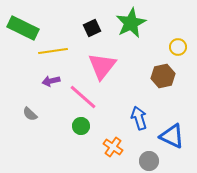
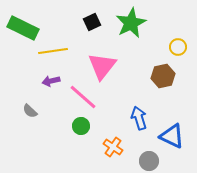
black square: moved 6 px up
gray semicircle: moved 3 px up
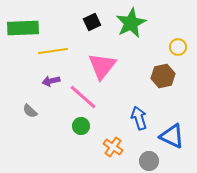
green rectangle: rotated 28 degrees counterclockwise
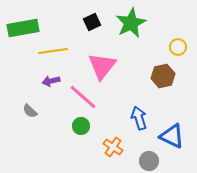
green rectangle: rotated 8 degrees counterclockwise
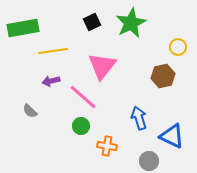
orange cross: moved 6 px left, 1 px up; rotated 24 degrees counterclockwise
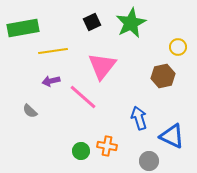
green circle: moved 25 px down
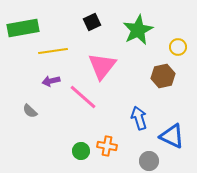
green star: moved 7 px right, 7 px down
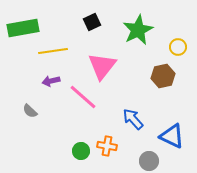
blue arrow: moved 6 px left, 1 px down; rotated 25 degrees counterclockwise
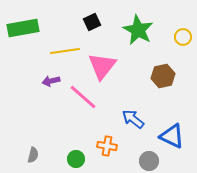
green star: rotated 16 degrees counterclockwise
yellow circle: moved 5 px right, 10 px up
yellow line: moved 12 px right
gray semicircle: moved 3 px right, 44 px down; rotated 119 degrees counterclockwise
blue arrow: rotated 10 degrees counterclockwise
green circle: moved 5 px left, 8 px down
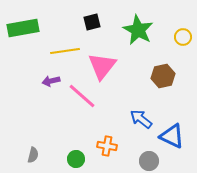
black square: rotated 12 degrees clockwise
pink line: moved 1 px left, 1 px up
blue arrow: moved 8 px right
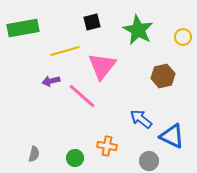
yellow line: rotated 8 degrees counterclockwise
gray semicircle: moved 1 px right, 1 px up
green circle: moved 1 px left, 1 px up
